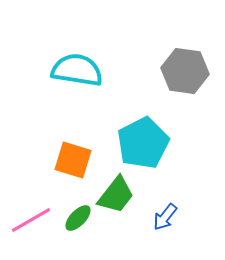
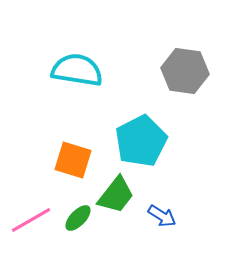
cyan pentagon: moved 2 px left, 2 px up
blue arrow: moved 3 px left, 1 px up; rotated 96 degrees counterclockwise
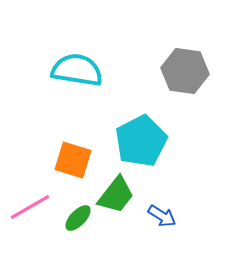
pink line: moved 1 px left, 13 px up
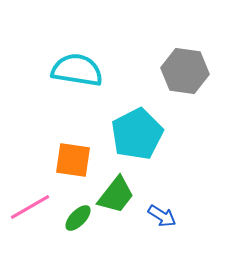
cyan pentagon: moved 4 px left, 7 px up
orange square: rotated 9 degrees counterclockwise
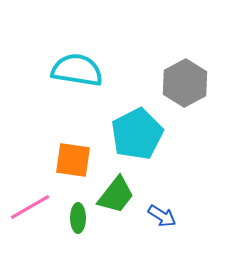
gray hexagon: moved 12 px down; rotated 24 degrees clockwise
green ellipse: rotated 44 degrees counterclockwise
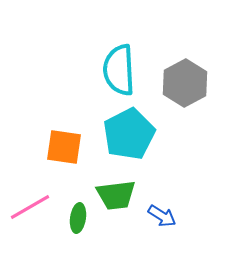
cyan semicircle: moved 42 px right; rotated 102 degrees counterclockwise
cyan pentagon: moved 8 px left
orange square: moved 9 px left, 13 px up
green trapezoid: rotated 45 degrees clockwise
green ellipse: rotated 8 degrees clockwise
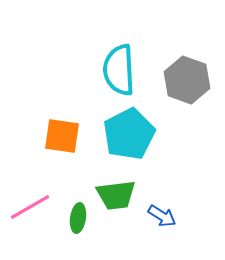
gray hexagon: moved 2 px right, 3 px up; rotated 12 degrees counterclockwise
orange square: moved 2 px left, 11 px up
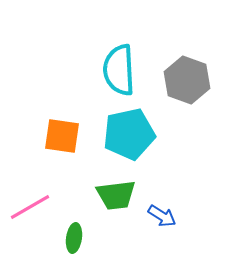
cyan pentagon: rotated 15 degrees clockwise
green ellipse: moved 4 px left, 20 px down
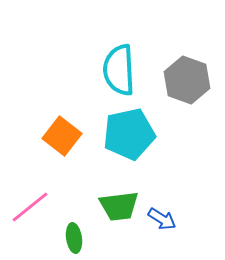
orange square: rotated 30 degrees clockwise
green trapezoid: moved 3 px right, 11 px down
pink line: rotated 9 degrees counterclockwise
blue arrow: moved 3 px down
green ellipse: rotated 16 degrees counterclockwise
